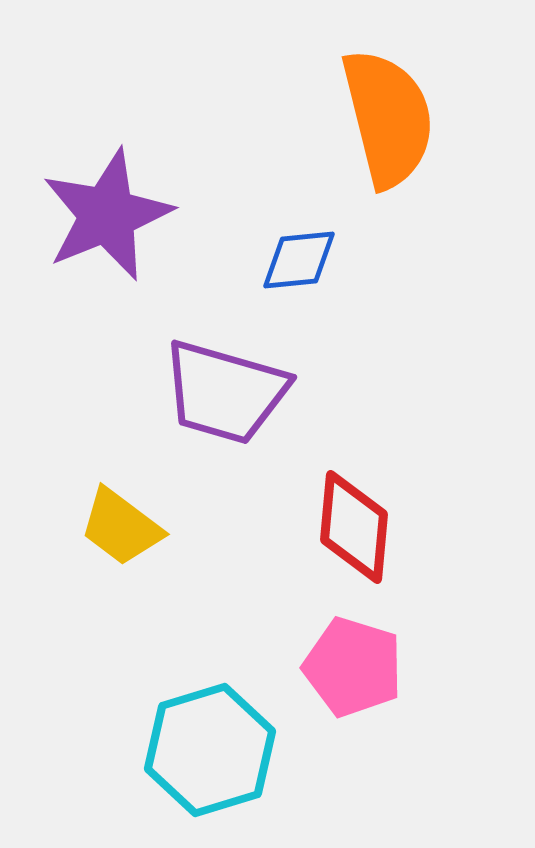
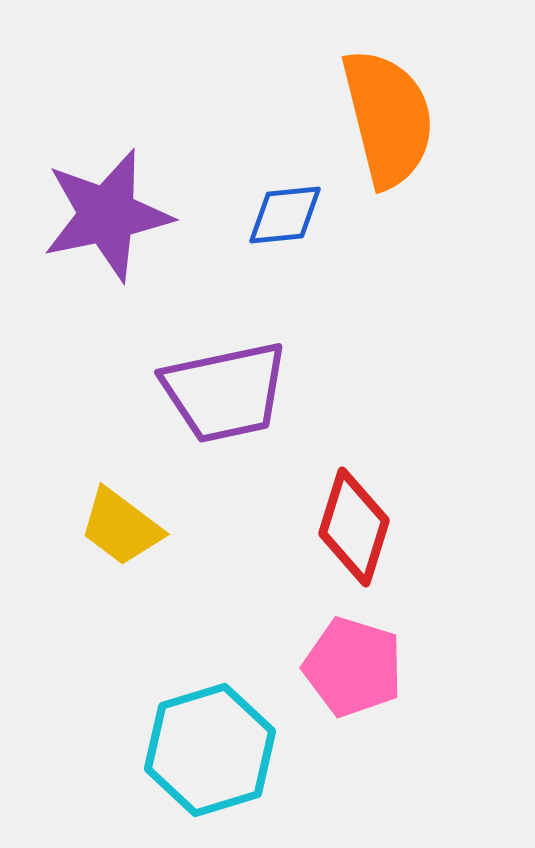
purple star: rotated 10 degrees clockwise
blue diamond: moved 14 px left, 45 px up
purple trapezoid: rotated 28 degrees counterclockwise
red diamond: rotated 12 degrees clockwise
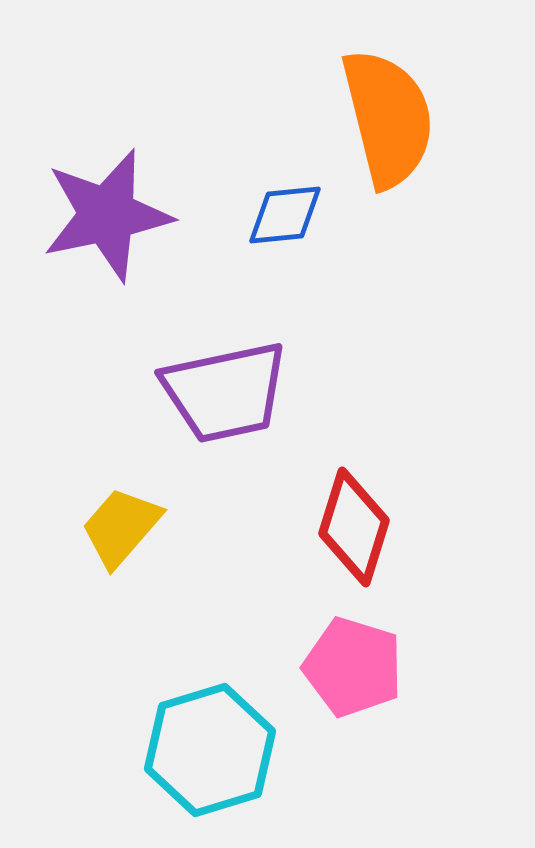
yellow trapezoid: rotated 94 degrees clockwise
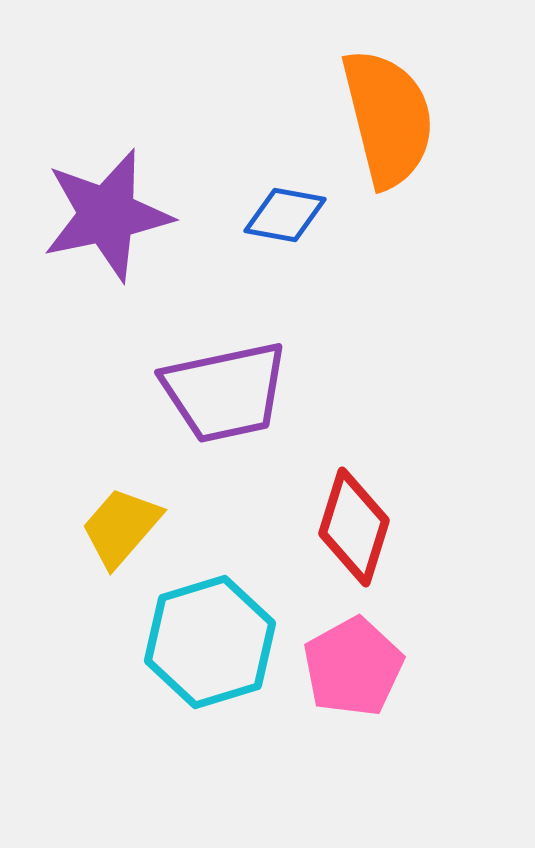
blue diamond: rotated 16 degrees clockwise
pink pentagon: rotated 26 degrees clockwise
cyan hexagon: moved 108 px up
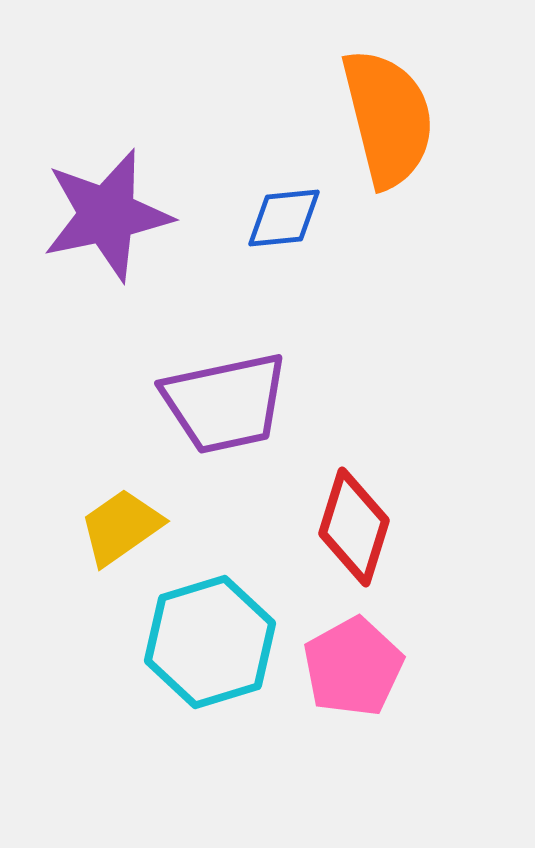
blue diamond: moved 1 px left, 3 px down; rotated 16 degrees counterclockwise
purple trapezoid: moved 11 px down
yellow trapezoid: rotated 14 degrees clockwise
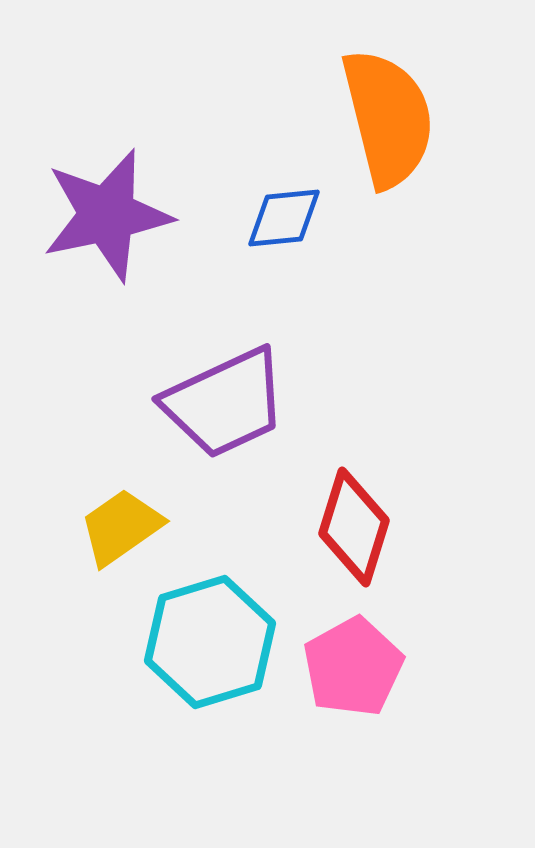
purple trapezoid: rotated 13 degrees counterclockwise
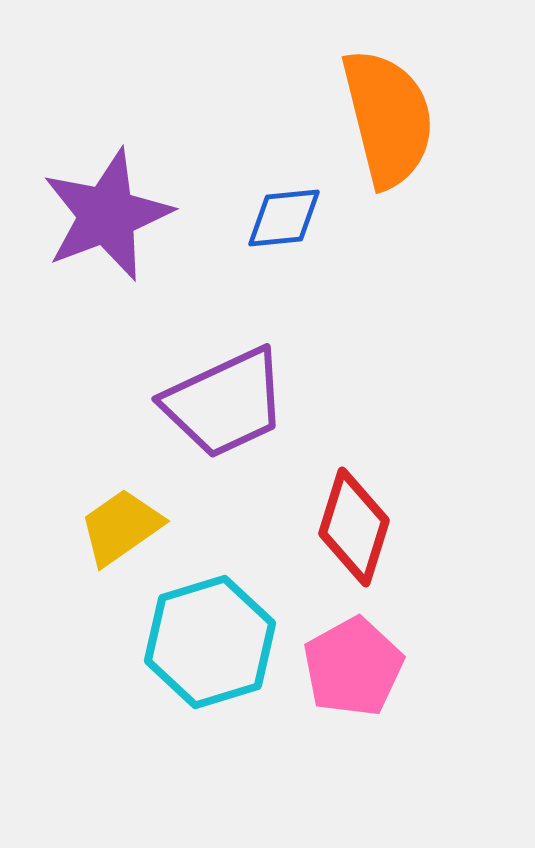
purple star: rotated 9 degrees counterclockwise
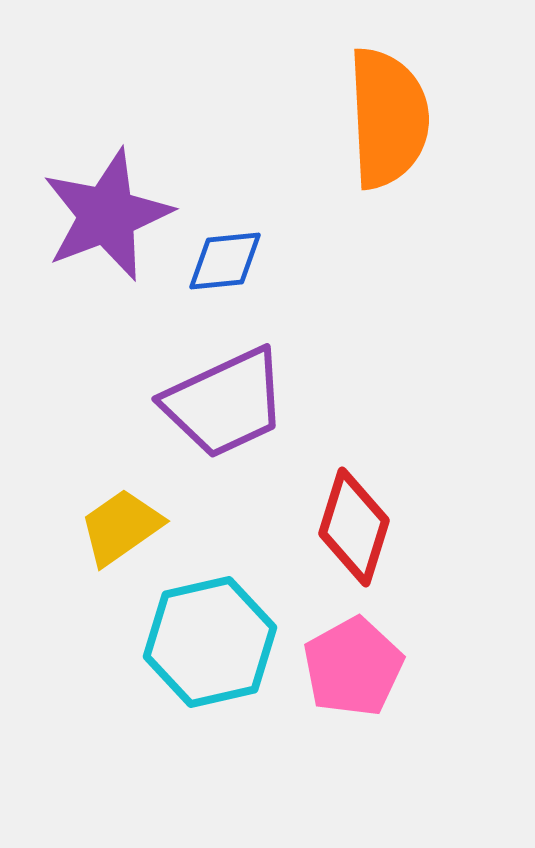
orange semicircle: rotated 11 degrees clockwise
blue diamond: moved 59 px left, 43 px down
cyan hexagon: rotated 4 degrees clockwise
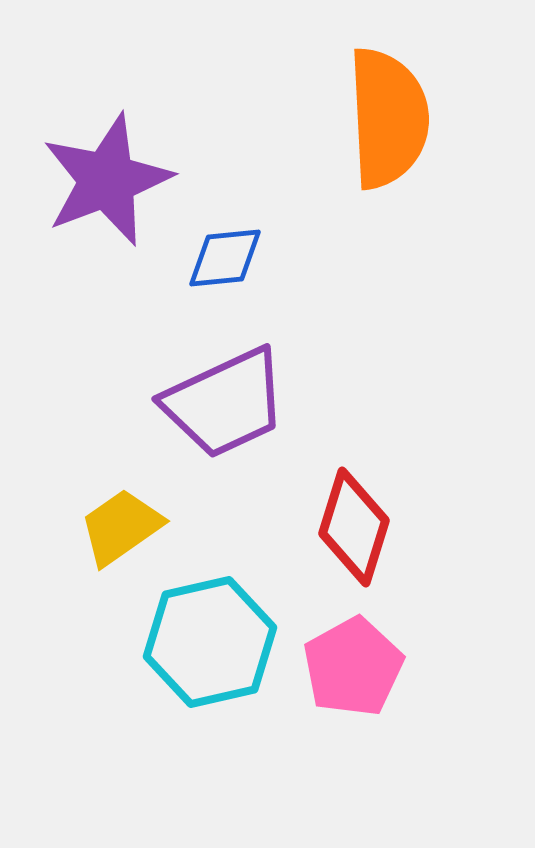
purple star: moved 35 px up
blue diamond: moved 3 px up
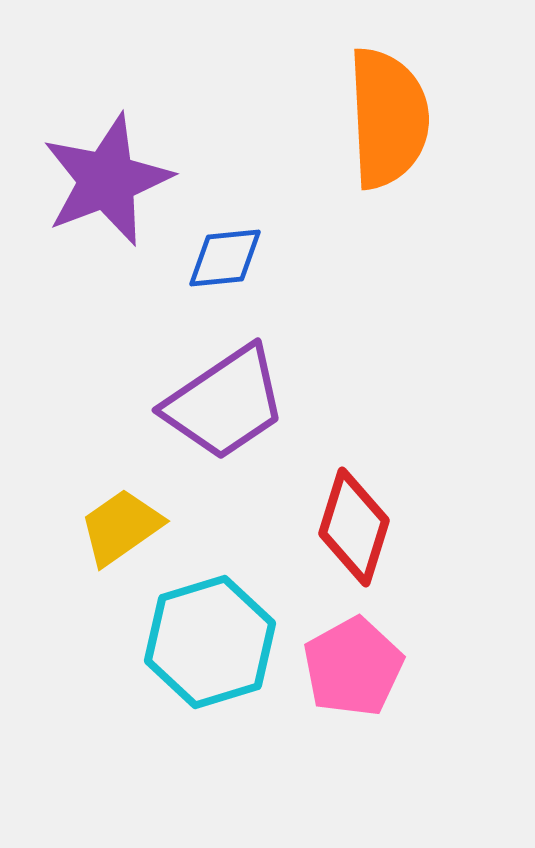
purple trapezoid: rotated 9 degrees counterclockwise
cyan hexagon: rotated 4 degrees counterclockwise
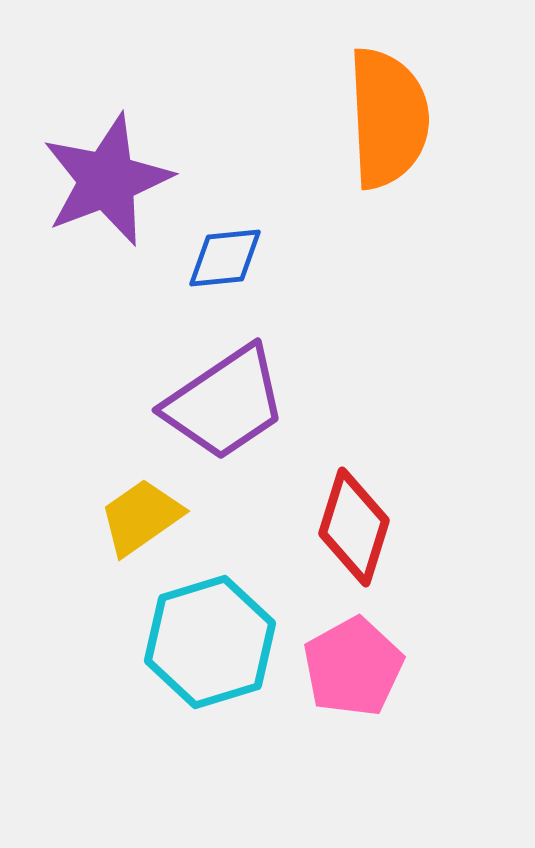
yellow trapezoid: moved 20 px right, 10 px up
